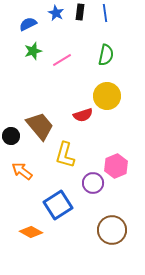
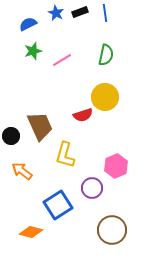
black rectangle: rotated 63 degrees clockwise
yellow circle: moved 2 px left, 1 px down
brown trapezoid: rotated 16 degrees clockwise
purple circle: moved 1 px left, 5 px down
orange diamond: rotated 15 degrees counterclockwise
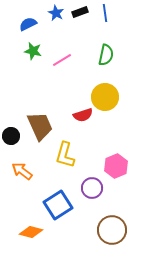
green star: rotated 30 degrees clockwise
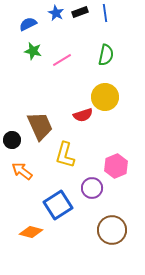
black circle: moved 1 px right, 4 px down
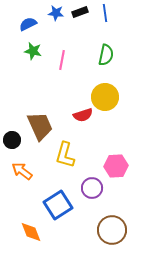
blue star: rotated 21 degrees counterclockwise
pink line: rotated 48 degrees counterclockwise
pink hexagon: rotated 20 degrees clockwise
orange diamond: rotated 55 degrees clockwise
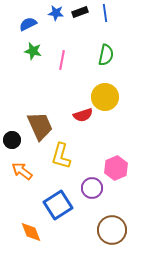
yellow L-shape: moved 4 px left, 1 px down
pink hexagon: moved 2 px down; rotated 20 degrees counterclockwise
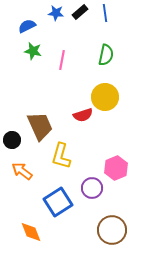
black rectangle: rotated 21 degrees counterclockwise
blue semicircle: moved 1 px left, 2 px down
blue square: moved 3 px up
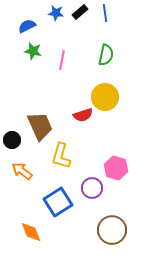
pink hexagon: rotated 20 degrees counterclockwise
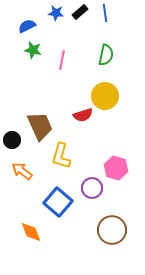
green star: moved 1 px up
yellow circle: moved 1 px up
blue square: rotated 16 degrees counterclockwise
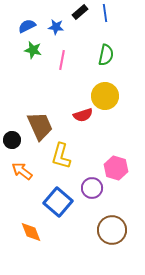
blue star: moved 14 px down
